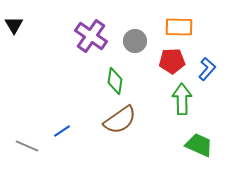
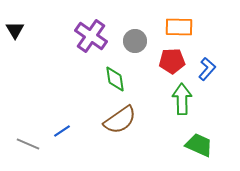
black triangle: moved 1 px right, 5 px down
green diamond: moved 2 px up; rotated 16 degrees counterclockwise
gray line: moved 1 px right, 2 px up
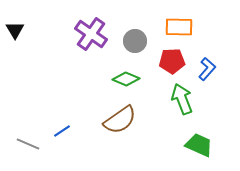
purple cross: moved 2 px up
green diamond: moved 11 px right; rotated 60 degrees counterclockwise
green arrow: rotated 20 degrees counterclockwise
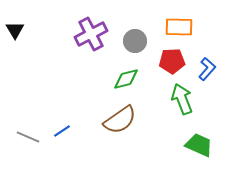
purple cross: rotated 28 degrees clockwise
green diamond: rotated 36 degrees counterclockwise
gray line: moved 7 px up
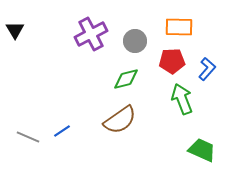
green trapezoid: moved 3 px right, 5 px down
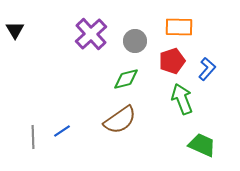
purple cross: rotated 16 degrees counterclockwise
red pentagon: rotated 15 degrees counterclockwise
gray line: moved 5 px right; rotated 65 degrees clockwise
green trapezoid: moved 5 px up
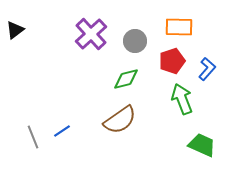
black triangle: rotated 24 degrees clockwise
gray line: rotated 20 degrees counterclockwise
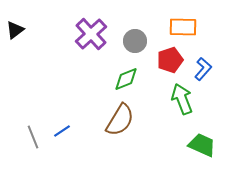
orange rectangle: moved 4 px right
red pentagon: moved 2 px left, 1 px up
blue L-shape: moved 4 px left
green diamond: rotated 8 degrees counterclockwise
brown semicircle: rotated 24 degrees counterclockwise
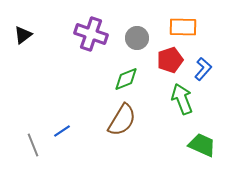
black triangle: moved 8 px right, 5 px down
purple cross: rotated 28 degrees counterclockwise
gray circle: moved 2 px right, 3 px up
brown semicircle: moved 2 px right
gray line: moved 8 px down
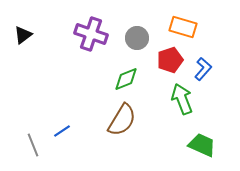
orange rectangle: rotated 16 degrees clockwise
